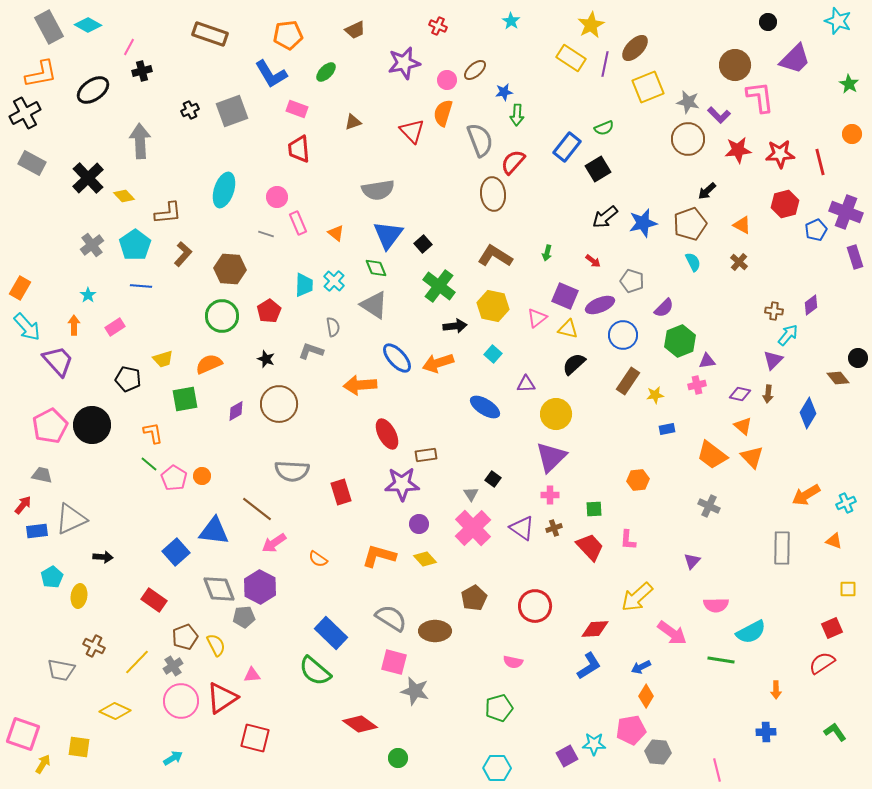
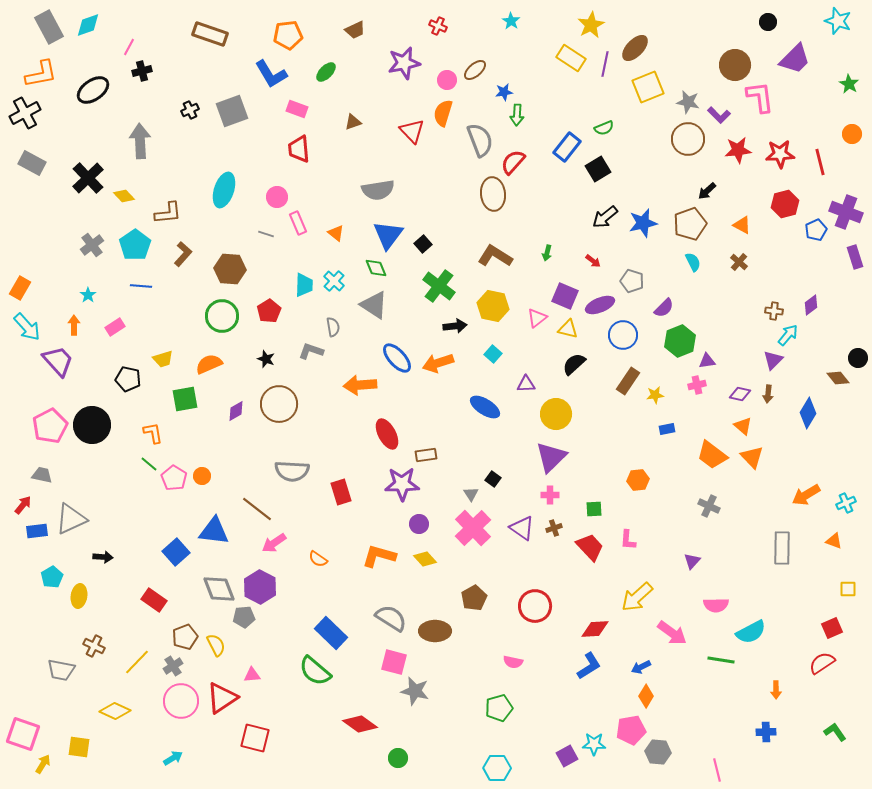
cyan diamond at (88, 25): rotated 48 degrees counterclockwise
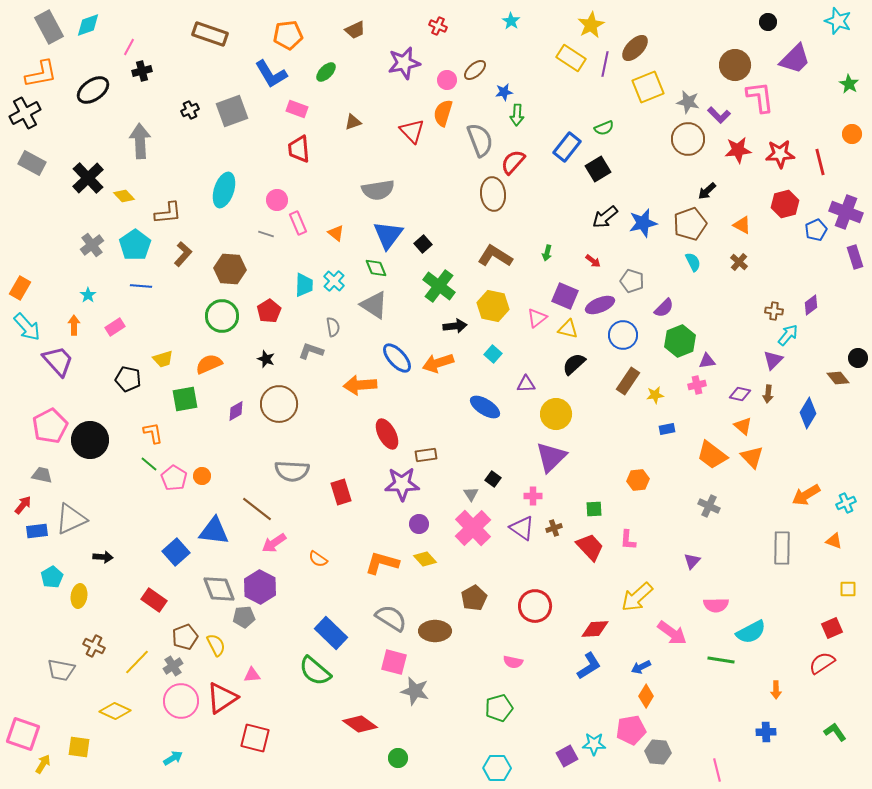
pink circle at (277, 197): moved 3 px down
black circle at (92, 425): moved 2 px left, 15 px down
pink cross at (550, 495): moved 17 px left, 1 px down
orange L-shape at (379, 556): moved 3 px right, 7 px down
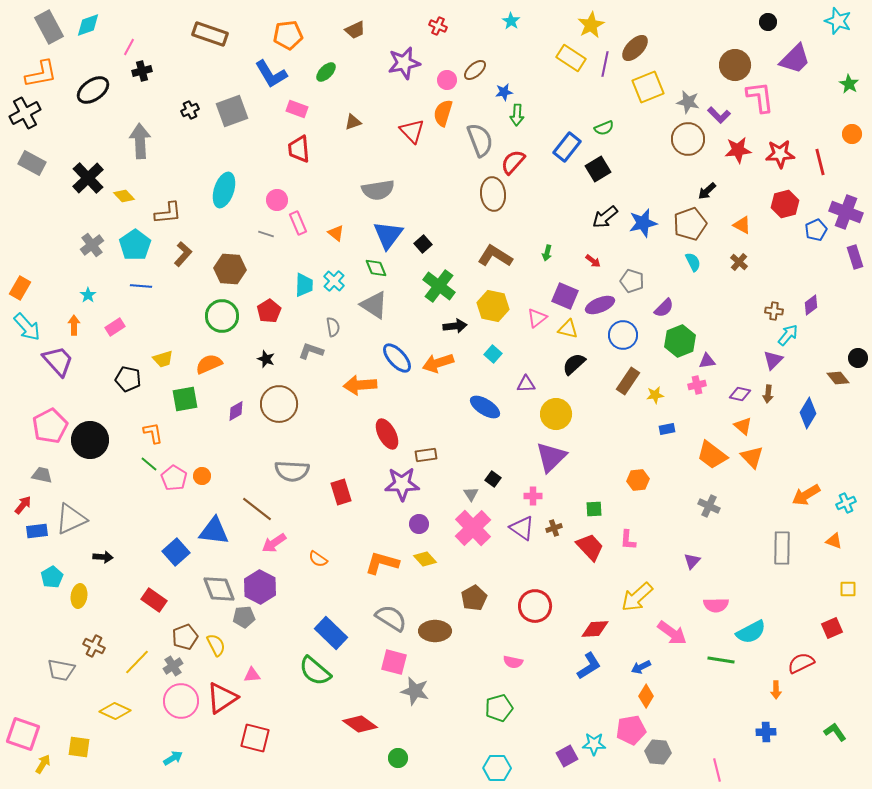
red semicircle at (822, 663): moved 21 px left; rotated 8 degrees clockwise
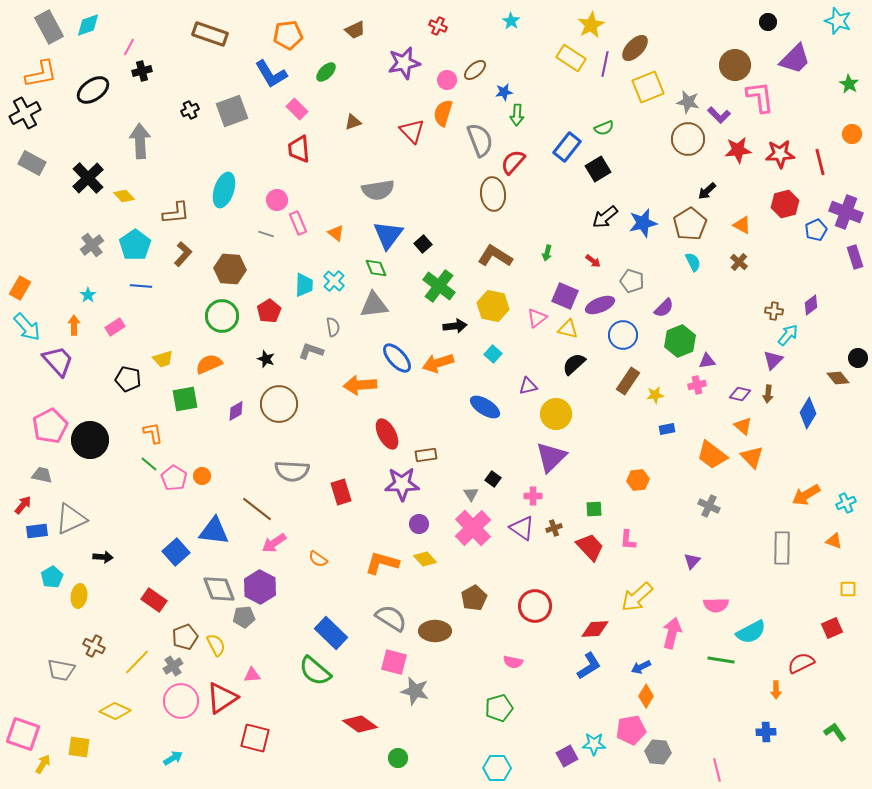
pink rectangle at (297, 109): rotated 25 degrees clockwise
brown L-shape at (168, 213): moved 8 px right
brown pentagon at (690, 224): rotated 12 degrees counterclockwise
gray triangle at (374, 305): rotated 40 degrees counterclockwise
purple triangle at (526, 384): moved 2 px right, 2 px down; rotated 12 degrees counterclockwise
pink arrow at (672, 633): rotated 112 degrees counterclockwise
